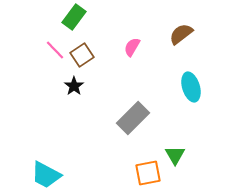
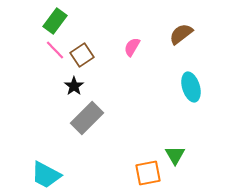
green rectangle: moved 19 px left, 4 px down
gray rectangle: moved 46 px left
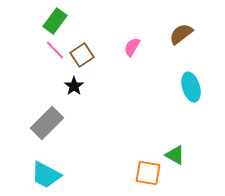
gray rectangle: moved 40 px left, 5 px down
green triangle: rotated 30 degrees counterclockwise
orange square: rotated 20 degrees clockwise
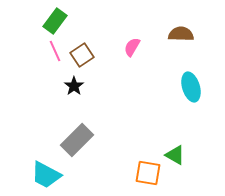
brown semicircle: rotated 40 degrees clockwise
pink line: moved 1 px down; rotated 20 degrees clockwise
gray rectangle: moved 30 px right, 17 px down
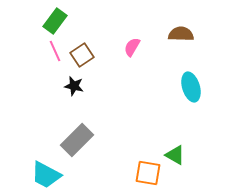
black star: rotated 24 degrees counterclockwise
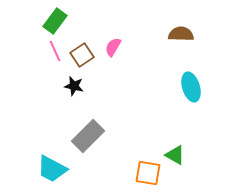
pink semicircle: moved 19 px left
gray rectangle: moved 11 px right, 4 px up
cyan trapezoid: moved 6 px right, 6 px up
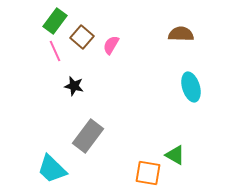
pink semicircle: moved 2 px left, 2 px up
brown square: moved 18 px up; rotated 15 degrees counterclockwise
gray rectangle: rotated 8 degrees counterclockwise
cyan trapezoid: rotated 16 degrees clockwise
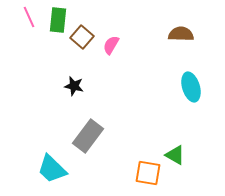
green rectangle: moved 3 px right, 1 px up; rotated 30 degrees counterclockwise
pink line: moved 26 px left, 34 px up
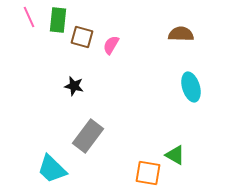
brown square: rotated 25 degrees counterclockwise
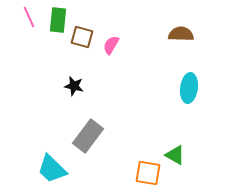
cyan ellipse: moved 2 px left, 1 px down; rotated 24 degrees clockwise
